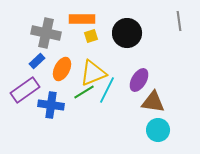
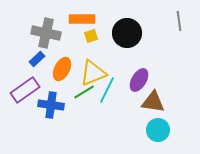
blue rectangle: moved 2 px up
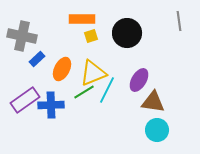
gray cross: moved 24 px left, 3 px down
purple rectangle: moved 10 px down
blue cross: rotated 10 degrees counterclockwise
cyan circle: moved 1 px left
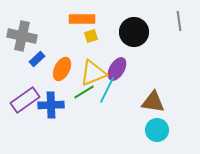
black circle: moved 7 px right, 1 px up
purple ellipse: moved 22 px left, 11 px up
